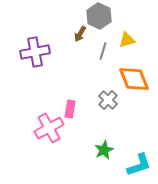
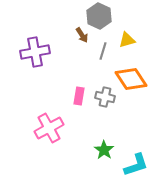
brown arrow: moved 2 px right, 1 px down; rotated 63 degrees counterclockwise
orange diamond: moved 3 px left; rotated 12 degrees counterclockwise
gray cross: moved 3 px left, 3 px up; rotated 30 degrees counterclockwise
pink rectangle: moved 9 px right, 13 px up
green star: rotated 12 degrees counterclockwise
cyan L-shape: moved 3 px left
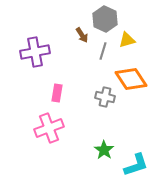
gray hexagon: moved 6 px right, 3 px down
pink rectangle: moved 22 px left, 3 px up
pink cross: rotated 8 degrees clockwise
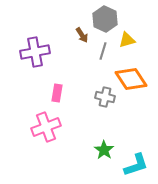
pink cross: moved 3 px left, 1 px up
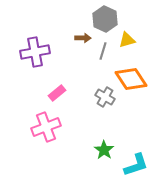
brown arrow: moved 1 px right, 3 px down; rotated 56 degrees counterclockwise
pink rectangle: rotated 42 degrees clockwise
gray cross: rotated 18 degrees clockwise
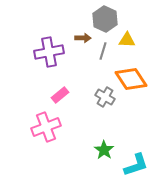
yellow triangle: rotated 18 degrees clockwise
purple cross: moved 14 px right
pink rectangle: moved 3 px right, 2 px down
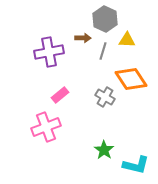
cyan L-shape: rotated 32 degrees clockwise
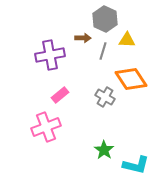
purple cross: moved 1 px right, 3 px down
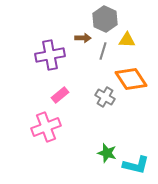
green star: moved 3 px right, 3 px down; rotated 18 degrees counterclockwise
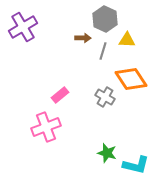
purple cross: moved 27 px left, 28 px up; rotated 20 degrees counterclockwise
